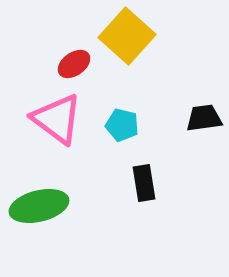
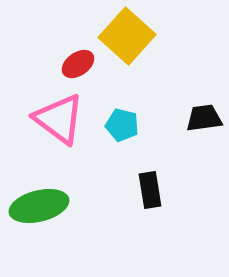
red ellipse: moved 4 px right
pink triangle: moved 2 px right
black rectangle: moved 6 px right, 7 px down
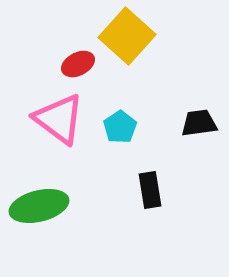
red ellipse: rotated 8 degrees clockwise
black trapezoid: moved 5 px left, 5 px down
cyan pentagon: moved 2 px left, 2 px down; rotated 24 degrees clockwise
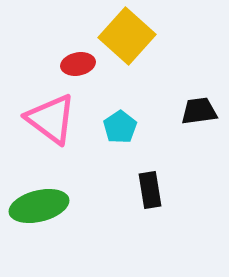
red ellipse: rotated 16 degrees clockwise
pink triangle: moved 8 px left
black trapezoid: moved 12 px up
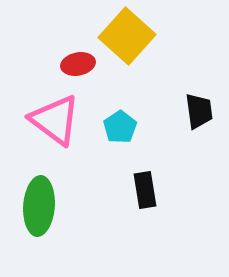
black trapezoid: rotated 90 degrees clockwise
pink triangle: moved 4 px right, 1 px down
black rectangle: moved 5 px left
green ellipse: rotated 72 degrees counterclockwise
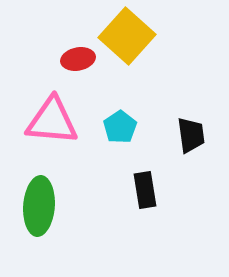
red ellipse: moved 5 px up
black trapezoid: moved 8 px left, 24 px down
pink triangle: moved 3 px left, 1 px down; rotated 32 degrees counterclockwise
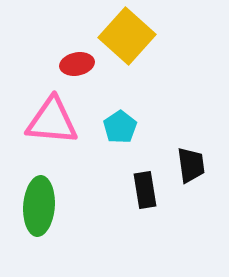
red ellipse: moved 1 px left, 5 px down
black trapezoid: moved 30 px down
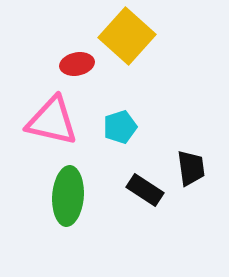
pink triangle: rotated 8 degrees clockwise
cyan pentagon: rotated 16 degrees clockwise
black trapezoid: moved 3 px down
black rectangle: rotated 48 degrees counterclockwise
green ellipse: moved 29 px right, 10 px up
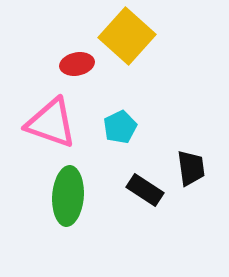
pink triangle: moved 1 px left, 2 px down; rotated 6 degrees clockwise
cyan pentagon: rotated 8 degrees counterclockwise
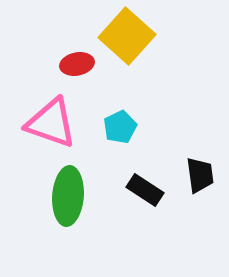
black trapezoid: moved 9 px right, 7 px down
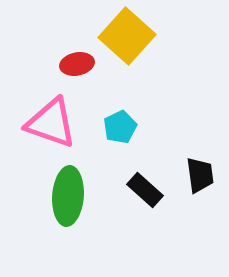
black rectangle: rotated 9 degrees clockwise
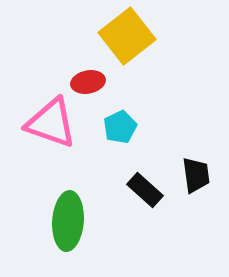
yellow square: rotated 10 degrees clockwise
red ellipse: moved 11 px right, 18 px down
black trapezoid: moved 4 px left
green ellipse: moved 25 px down
